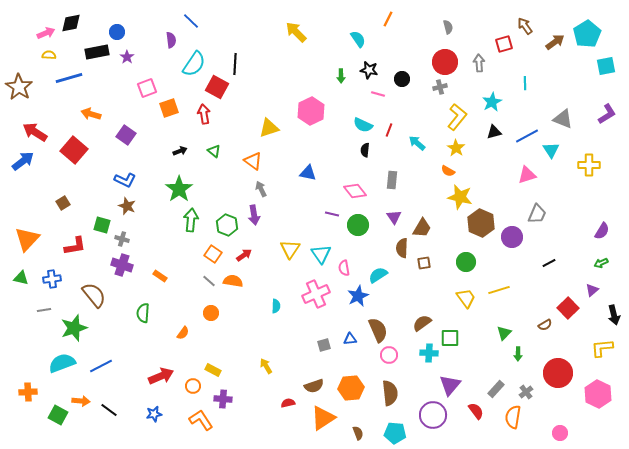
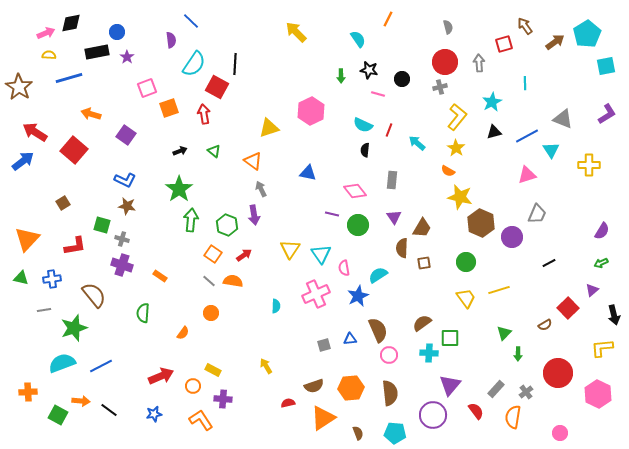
brown star at (127, 206): rotated 12 degrees counterclockwise
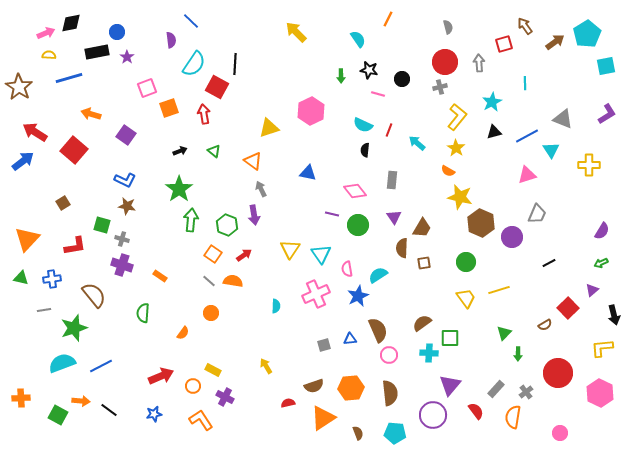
pink semicircle at (344, 268): moved 3 px right, 1 px down
orange cross at (28, 392): moved 7 px left, 6 px down
pink hexagon at (598, 394): moved 2 px right, 1 px up
purple cross at (223, 399): moved 2 px right, 2 px up; rotated 24 degrees clockwise
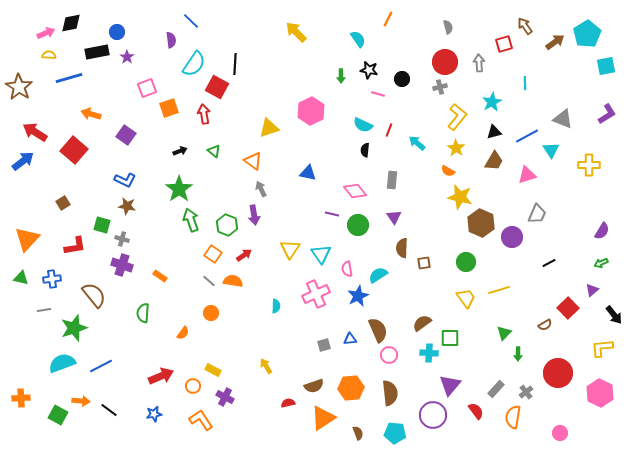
green arrow at (191, 220): rotated 25 degrees counterclockwise
brown trapezoid at (422, 228): moved 72 px right, 67 px up
black arrow at (614, 315): rotated 24 degrees counterclockwise
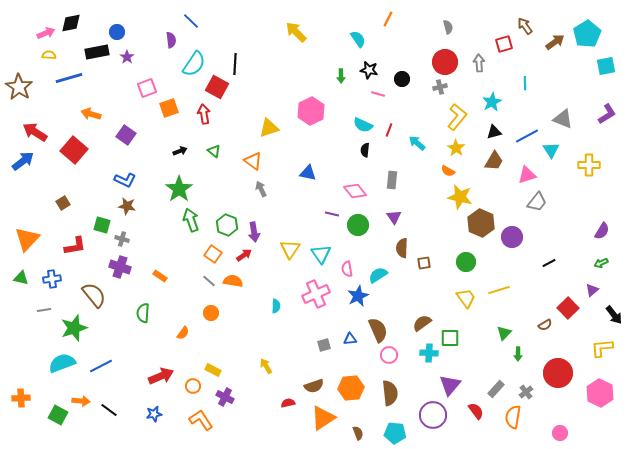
gray trapezoid at (537, 214): moved 12 px up; rotated 15 degrees clockwise
purple arrow at (254, 215): moved 17 px down
purple cross at (122, 265): moved 2 px left, 2 px down
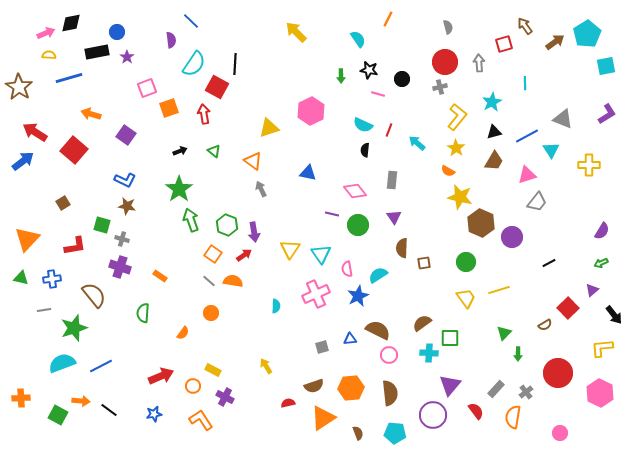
brown semicircle at (378, 330): rotated 40 degrees counterclockwise
gray square at (324, 345): moved 2 px left, 2 px down
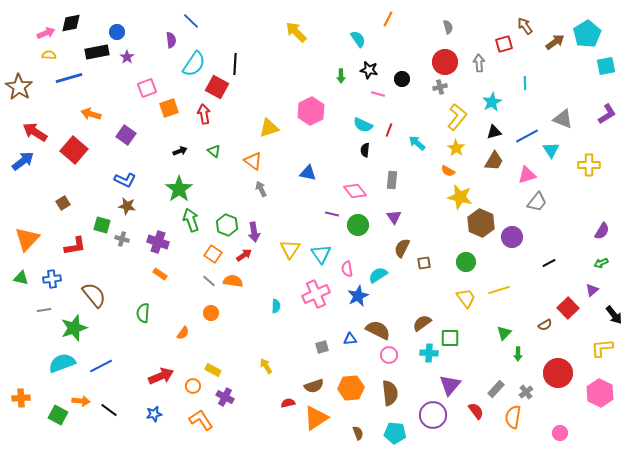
brown semicircle at (402, 248): rotated 24 degrees clockwise
purple cross at (120, 267): moved 38 px right, 25 px up
orange rectangle at (160, 276): moved 2 px up
orange triangle at (323, 418): moved 7 px left
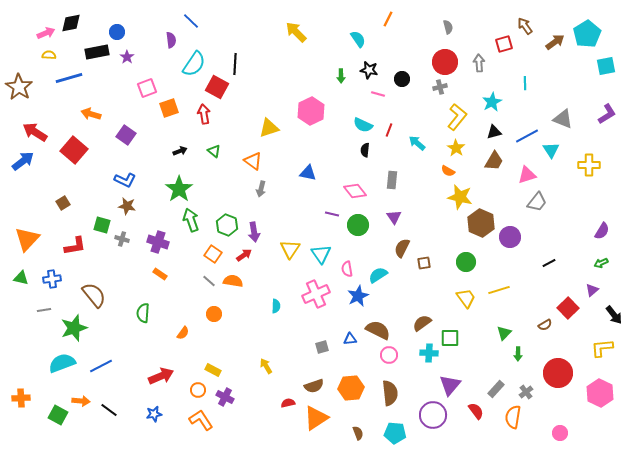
gray arrow at (261, 189): rotated 140 degrees counterclockwise
purple circle at (512, 237): moved 2 px left
orange circle at (211, 313): moved 3 px right, 1 px down
orange circle at (193, 386): moved 5 px right, 4 px down
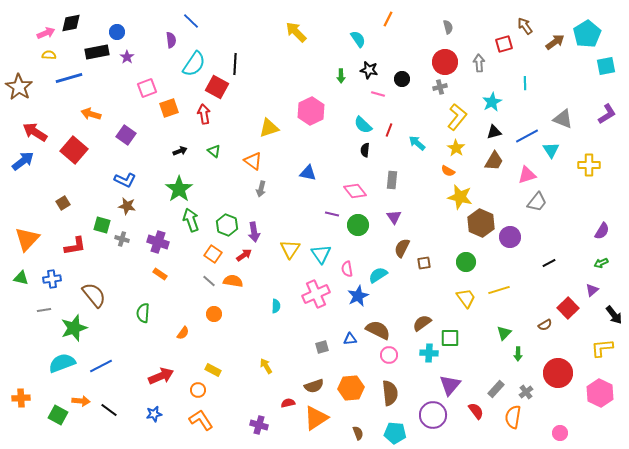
cyan semicircle at (363, 125): rotated 18 degrees clockwise
purple cross at (225, 397): moved 34 px right, 28 px down; rotated 12 degrees counterclockwise
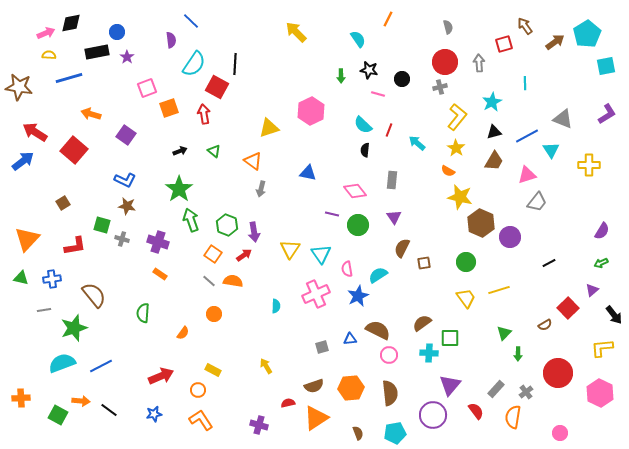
brown star at (19, 87): rotated 24 degrees counterclockwise
cyan pentagon at (395, 433): rotated 15 degrees counterclockwise
